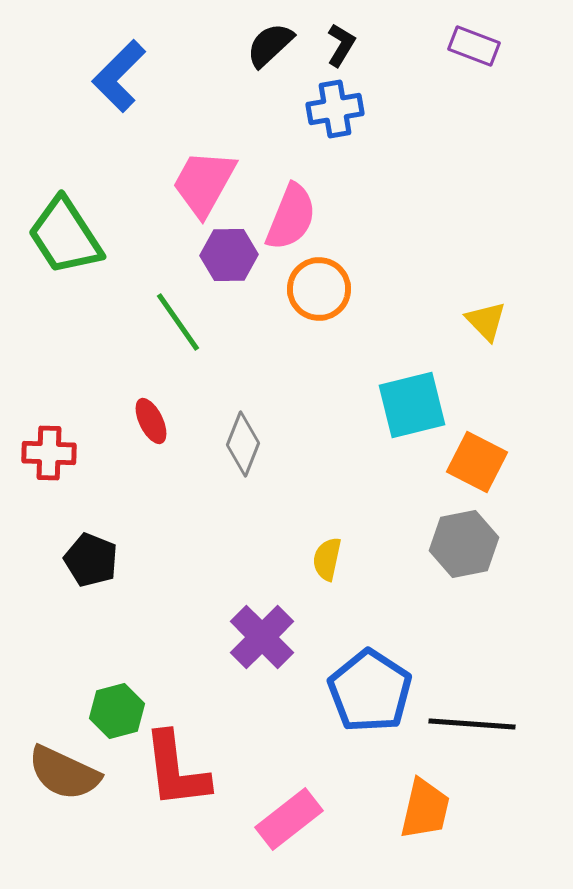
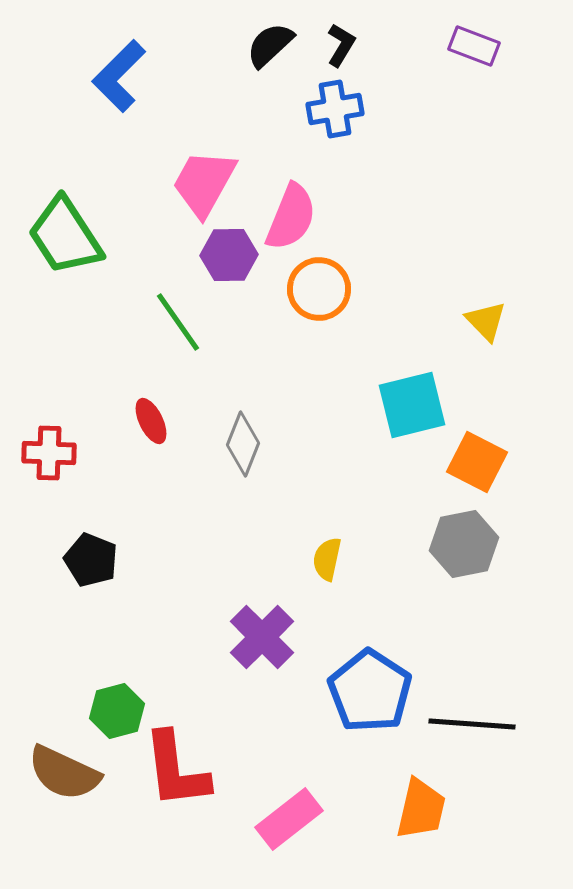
orange trapezoid: moved 4 px left
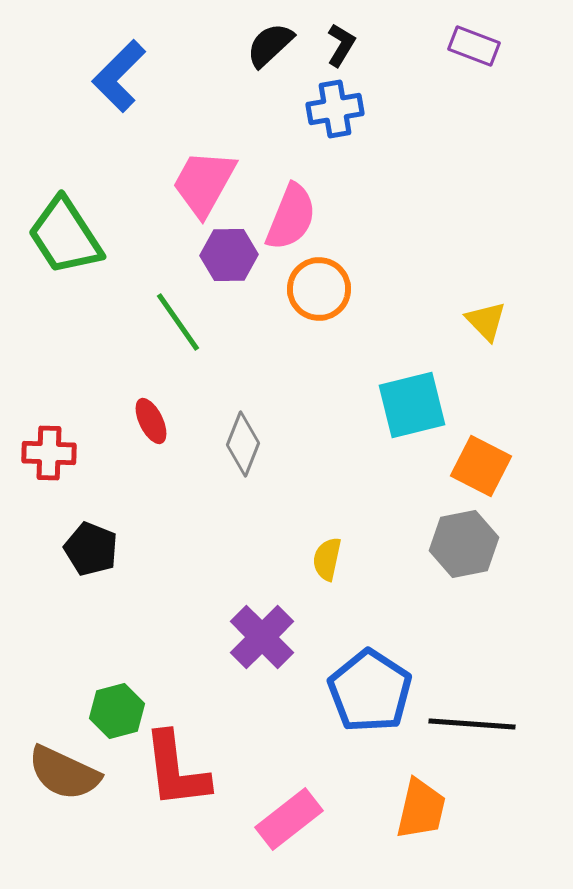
orange square: moved 4 px right, 4 px down
black pentagon: moved 11 px up
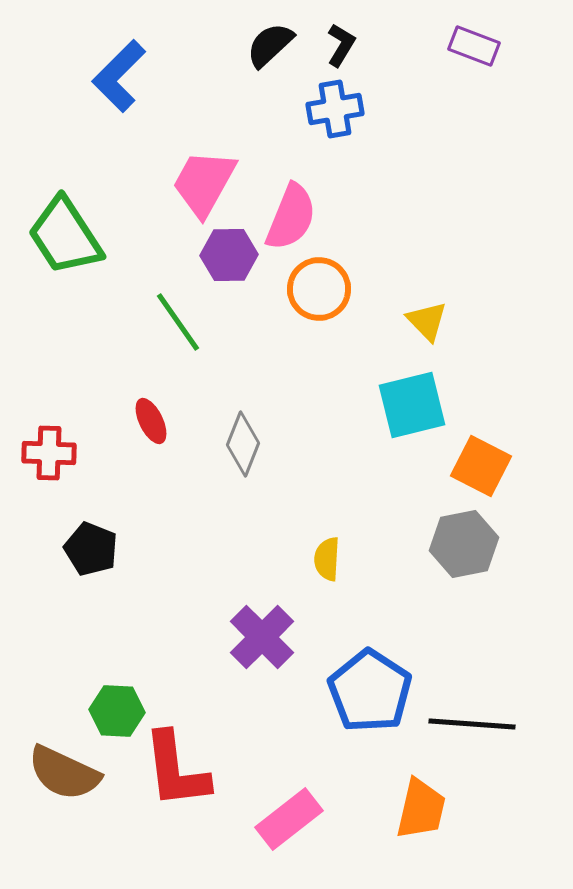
yellow triangle: moved 59 px left
yellow semicircle: rotated 9 degrees counterclockwise
green hexagon: rotated 18 degrees clockwise
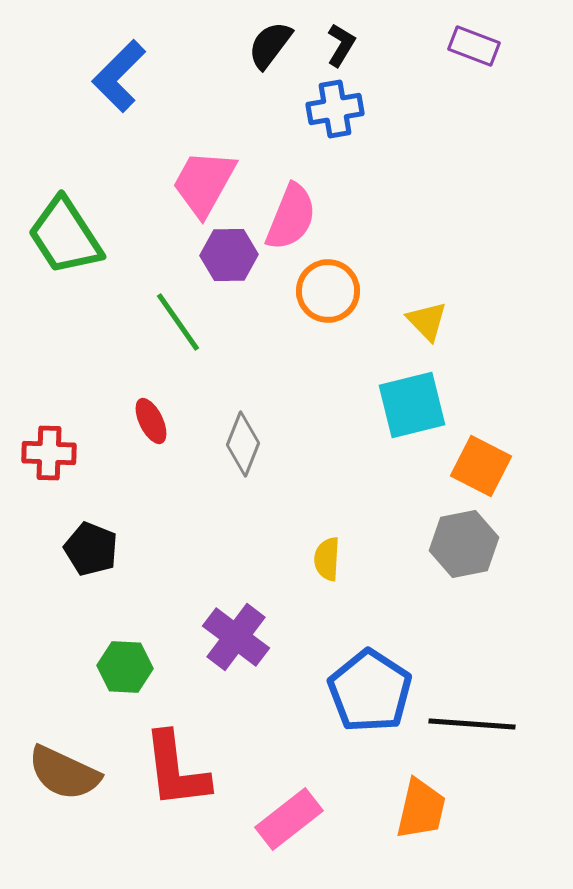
black semicircle: rotated 10 degrees counterclockwise
orange circle: moved 9 px right, 2 px down
purple cross: moved 26 px left; rotated 8 degrees counterclockwise
green hexagon: moved 8 px right, 44 px up
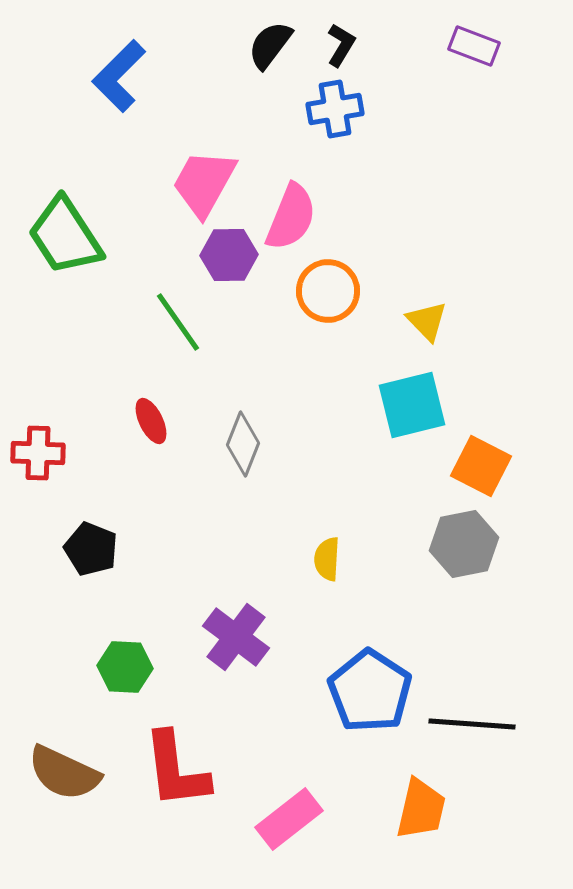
red cross: moved 11 px left
